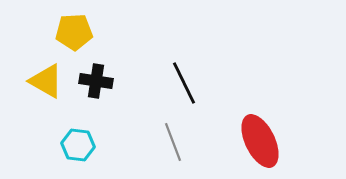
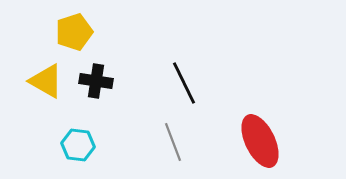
yellow pentagon: rotated 15 degrees counterclockwise
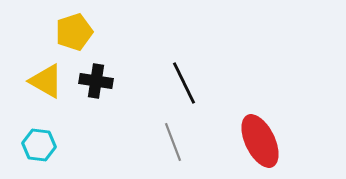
cyan hexagon: moved 39 px left
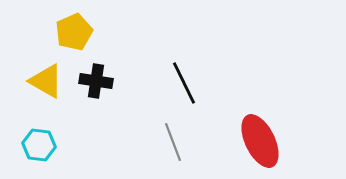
yellow pentagon: rotated 6 degrees counterclockwise
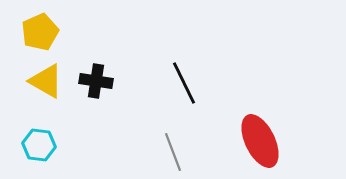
yellow pentagon: moved 34 px left
gray line: moved 10 px down
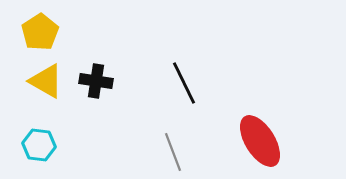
yellow pentagon: rotated 9 degrees counterclockwise
red ellipse: rotated 6 degrees counterclockwise
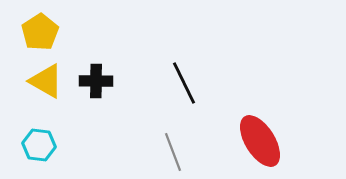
black cross: rotated 8 degrees counterclockwise
